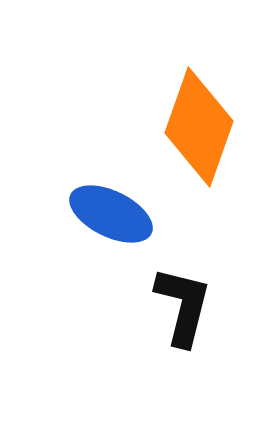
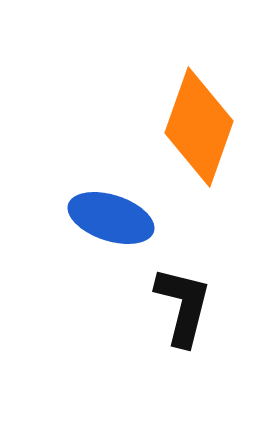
blue ellipse: moved 4 px down; rotated 8 degrees counterclockwise
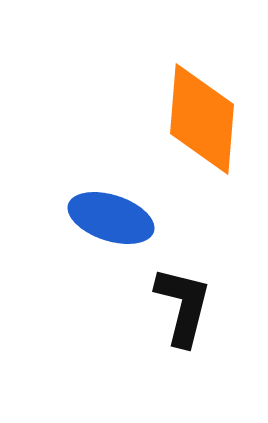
orange diamond: moved 3 px right, 8 px up; rotated 15 degrees counterclockwise
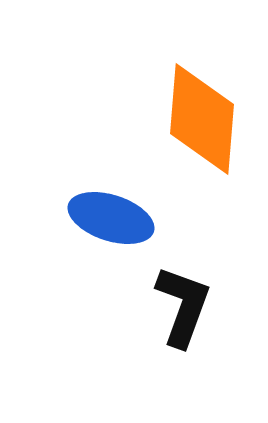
black L-shape: rotated 6 degrees clockwise
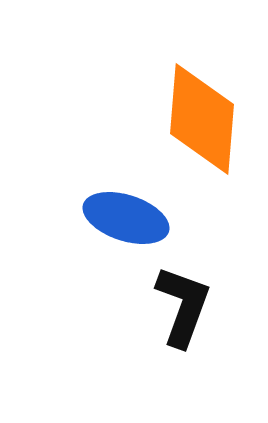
blue ellipse: moved 15 px right
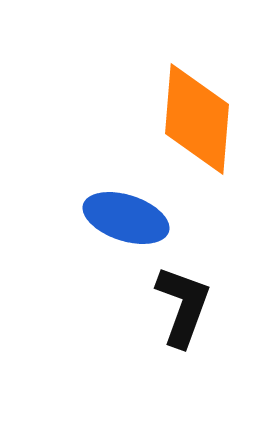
orange diamond: moved 5 px left
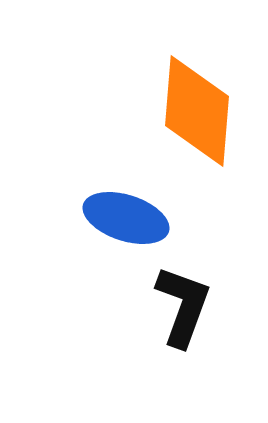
orange diamond: moved 8 px up
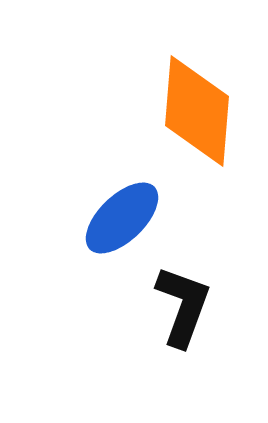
blue ellipse: moved 4 px left; rotated 62 degrees counterclockwise
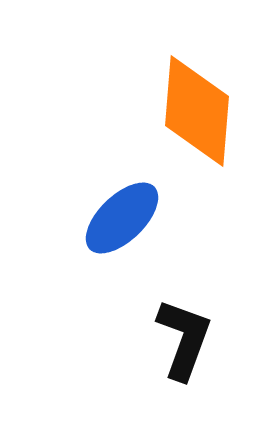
black L-shape: moved 1 px right, 33 px down
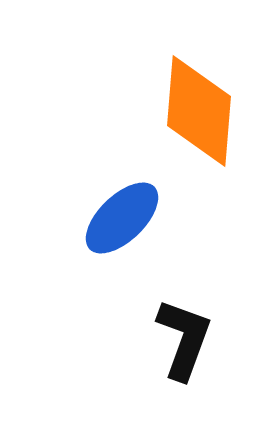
orange diamond: moved 2 px right
